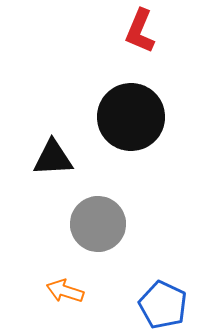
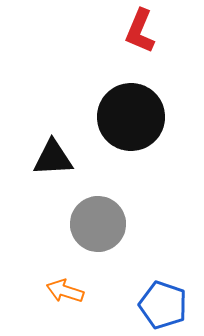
blue pentagon: rotated 6 degrees counterclockwise
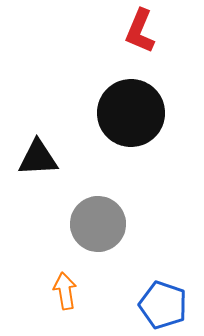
black circle: moved 4 px up
black triangle: moved 15 px left
orange arrow: rotated 63 degrees clockwise
